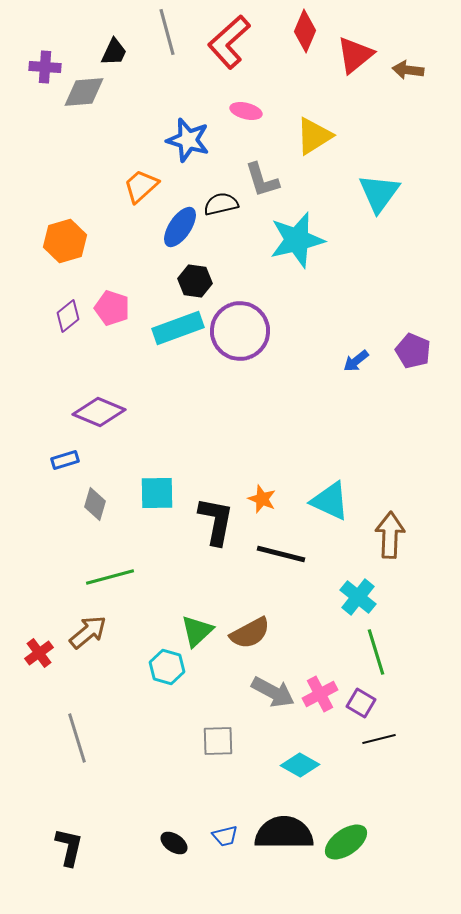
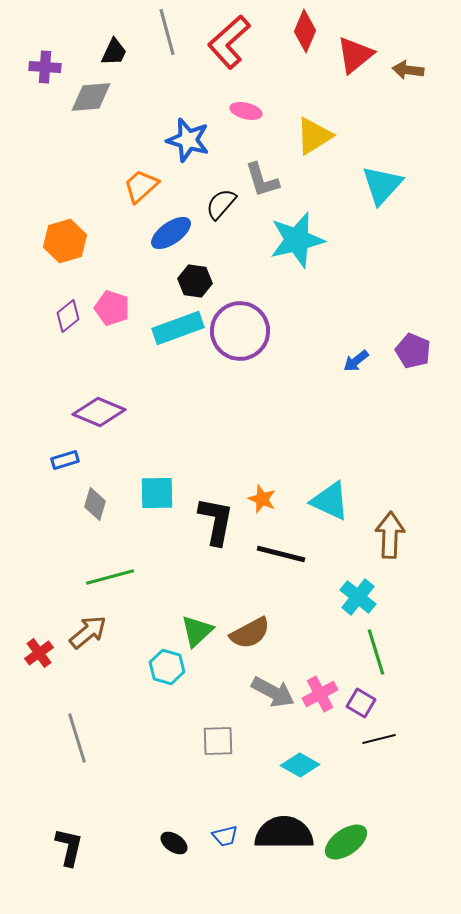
gray diamond at (84, 92): moved 7 px right, 5 px down
cyan triangle at (379, 193): moved 3 px right, 8 px up; rotated 6 degrees clockwise
black semicircle at (221, 204): rotated 36 degrees counterclockwise
blue ellipse at (180, 227): moved 9 px left, 6 px down; rotated 21 degrees clockwise
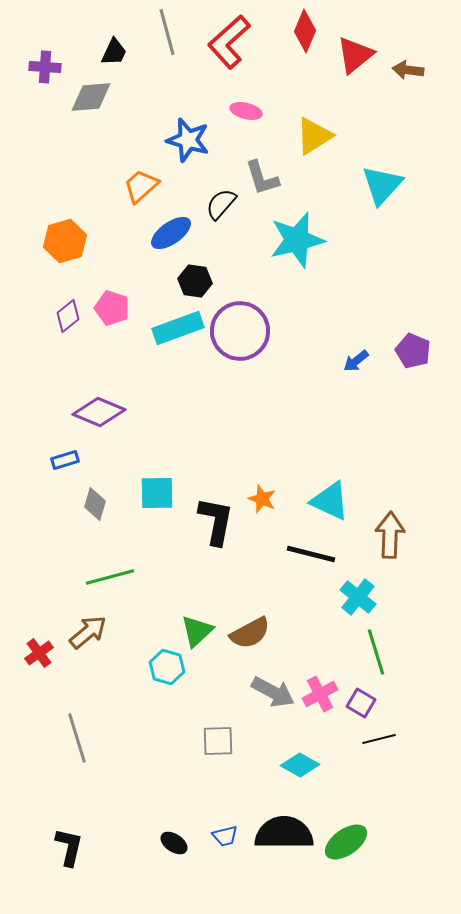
gray L-shape at (262, 180): moved 2 px up
black line at (281, 554): moved 30 px right
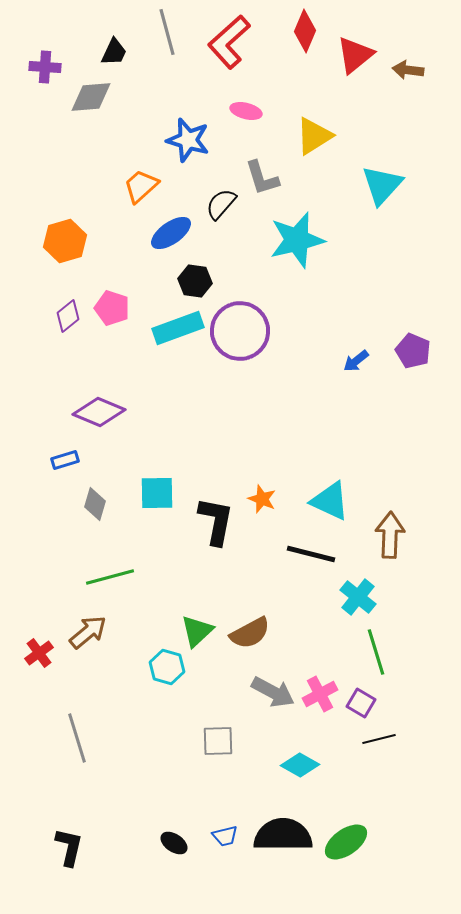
black semicircle at (284, 833): moved 1 px left, 2 px down
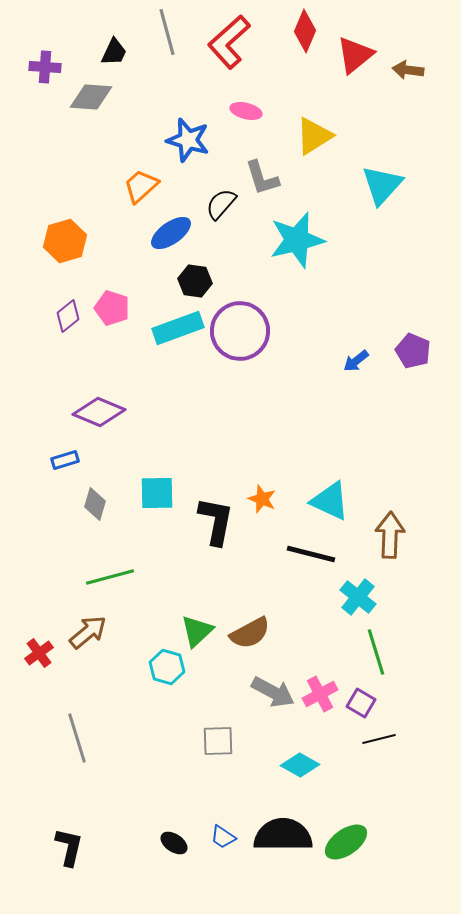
gray diamond at (91, 97): rotated 9 degrees clockwise
blue trapezoid at (225, 836): moved 2 px left, 1 px down; rotated 48 degrees clockwise
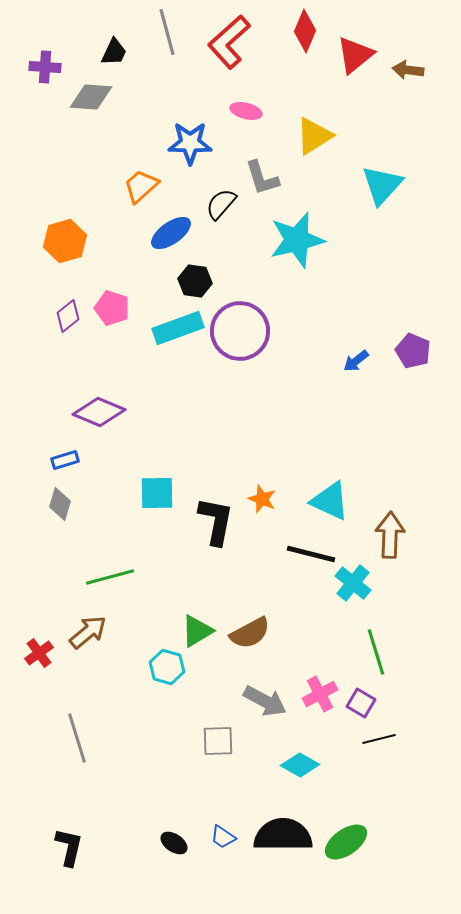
blue star at (188, 140): moved 2 px right, 3 px down; rotated 15 degrees counterclockwise
gray diamond at (95, 504): moved 35 px left
cyan cross at (358, 597): moved 5 px left, 14 px up
green triangle at (197, 631): rotated 12 degrees clockwise
gray arrow at (273, 692): moved 8 px left, 9 px down
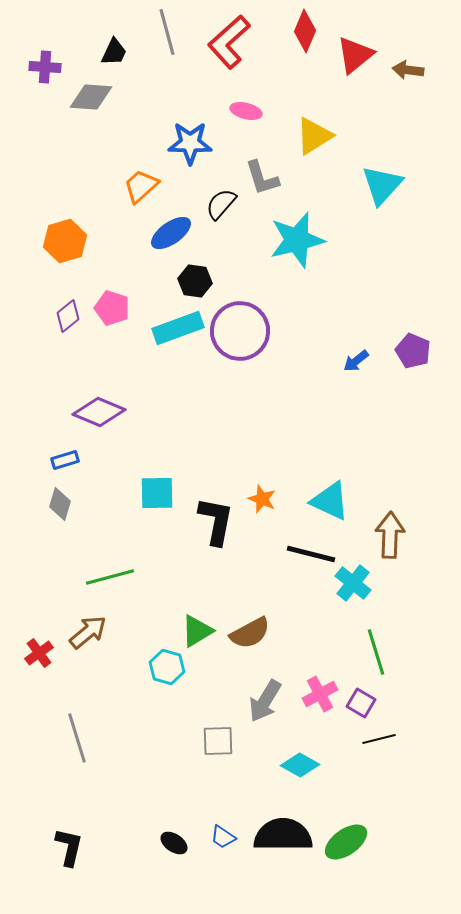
gray arrow at (265, 701): rotated 93 degrees clockwise
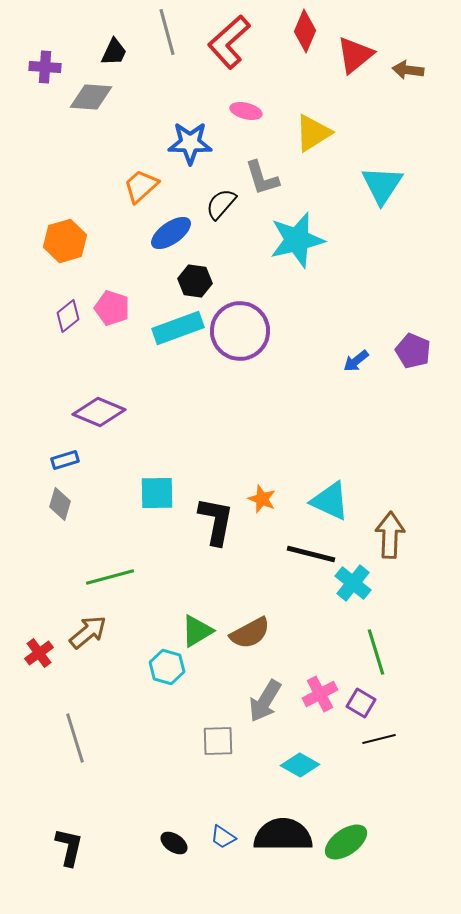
yellow triangle at (314, 136): moved 1 px left, 3 px up
cyan triangle at (382, 185): rotated 9 degrees counterclockwise
gray line at (77, 738): moved 2 px left
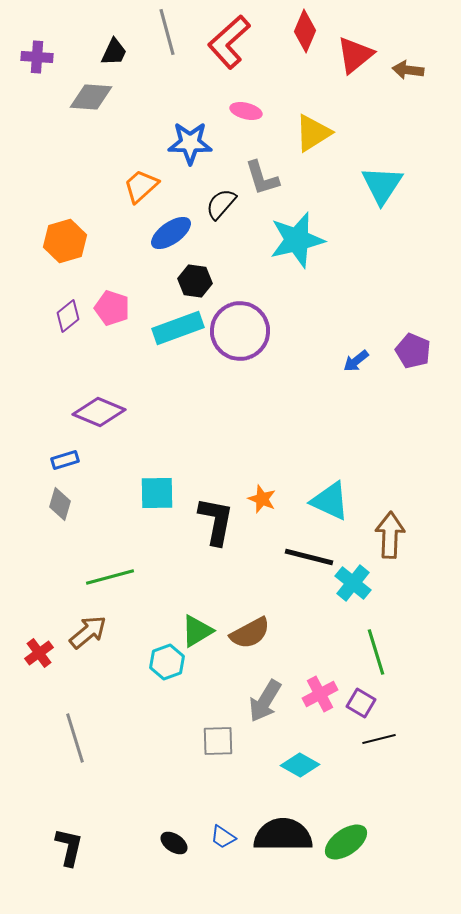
purple cross at (45, 67): moved 8 px left, 10 px up
black line at (311, 554): moved 2 px left, 3 px down
cyan hexagon at (167, 667): moved 5 px up; rotated 24 degrees clockwise
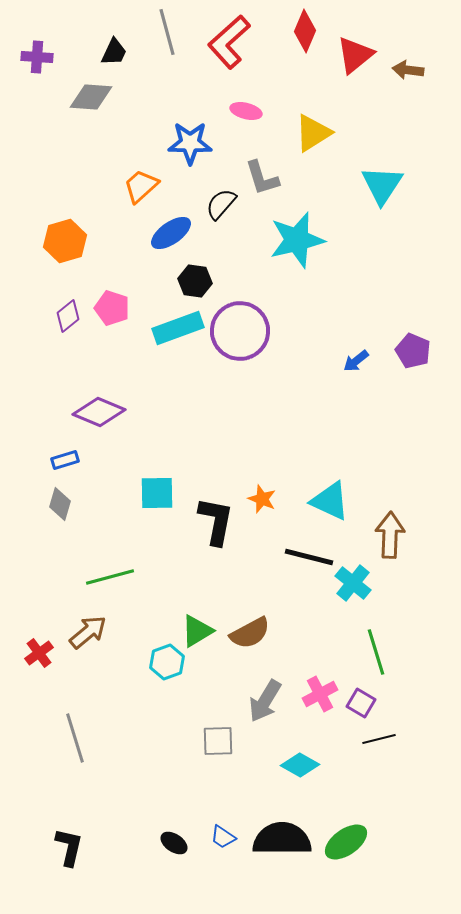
black semicircle at (283, 835): moved 1 px left, 4 px down
